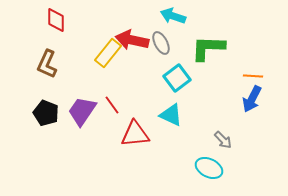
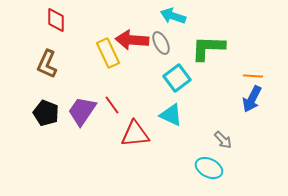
red arrow: rotated 8 degrees counterclockwise
yellow rectangle: rotated 64 degrees counterclockwise
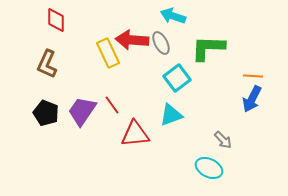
cyan triangle: rotated 45 degrees counterclockwise
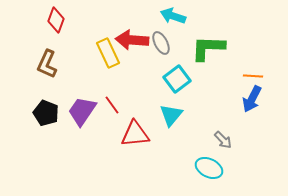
red diamond: rotated 20 degrees clockwise
cyan square: moved 1 px down
cyan triangle: rotated 30 degrees counterclockwise
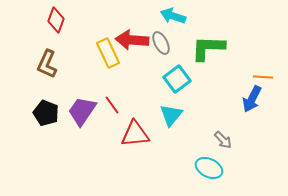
orange line: moved 10 px right, 1 px down
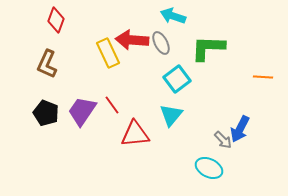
blue arrow: moved 12 px left, 30 px down
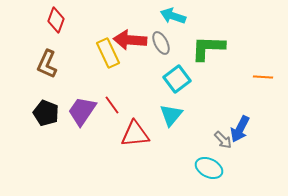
red arrow: moved 2 px left
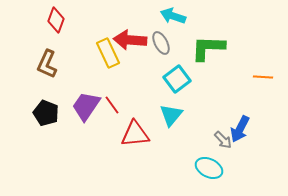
purple trapezoid: moved 4 px right, 5 px up
